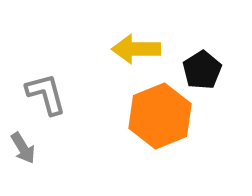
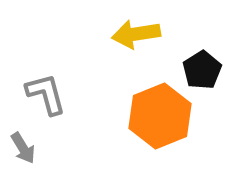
yellow arrow: moved 15 px up; rotated 9 degrees counterclockwise
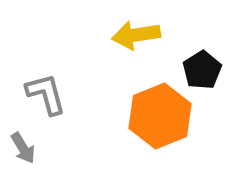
yellow arrow: moved 1 px down
